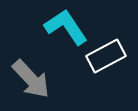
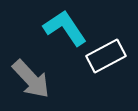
cyan L-shape: moved 1 px left, 1 px down
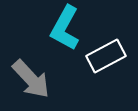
cyan L-shape: rotated 117 degrees counterclockwise
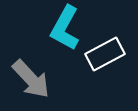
white rectangle: moved 1 px left, 2 px up
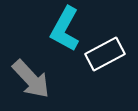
cyan L-shape: moved 1 px down
